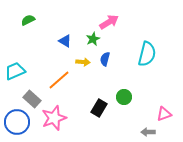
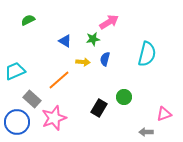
green star: rotated 16 degrees clockwise
gray arrow: moved 2 px left
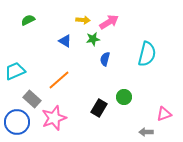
yellow arrow: moved 42 px up
